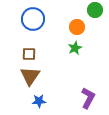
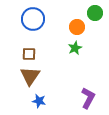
green circle: moved 3 px down
blue star: rotated 16 degrees clockwise
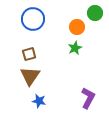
brown square: rotated 16 degrees counterclockwise
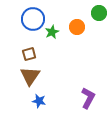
green circle: moved 4 px right
green star: moved 23 px left, 16 px up
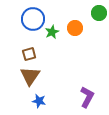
orange circle: moved 2 px left, 1 px down
purple L-shape: moved 1 px left, 1 px up
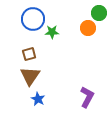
orange circle: moved 13 px right
green star: rotated 24 degrees clockwise
blue star: moved 1 px left, 2 px up; rotated 16 degrees clockwise
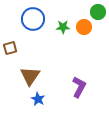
green circle: moved 1 px left, 1 px up
orange circle: moved 4 px left, 1 px up
green star: moved 11 px right, 5 px up
brown square: moved 19 px left, 6 px up
purple L-shape: moved 8 px left, 10 px up
